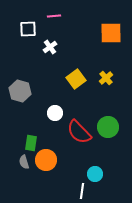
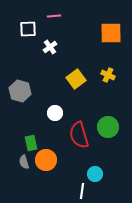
yellow cross: moved 2 px right, 3 px up; rotated 24 degrees counterclockwise
red semicircle: moved 3 px down; rotated 28 degrees clockwise
green rectangle: rotated 21 degrees counterclockwise
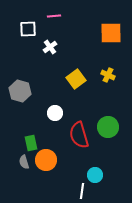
cyan circle: moved 1 px down
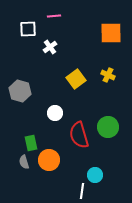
orange circle: moved 3 px right
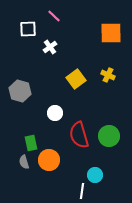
pink line: rotated 48 degrees clockwise
green circle: moved 1 px right, 9 px down
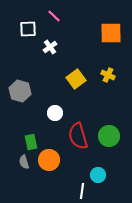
red semicircle: moved 1 px left, 1 px down
green rectangle: moved 1 px up
cyan circle: moved 3 px right
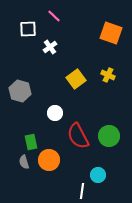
orange square: rotated 20 degrees clockwise
red semicircle: rotated 12 degrees counterclockwise
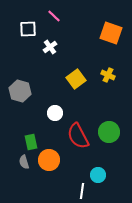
green circle: moved 4 px up
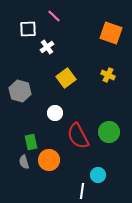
white cross: moved 3 px left
yellow square: moved 10 px left, 1 px up
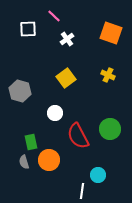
white cross: moved 20 px right, 8 px up
green circle: moved 1 px right, 3 px up
